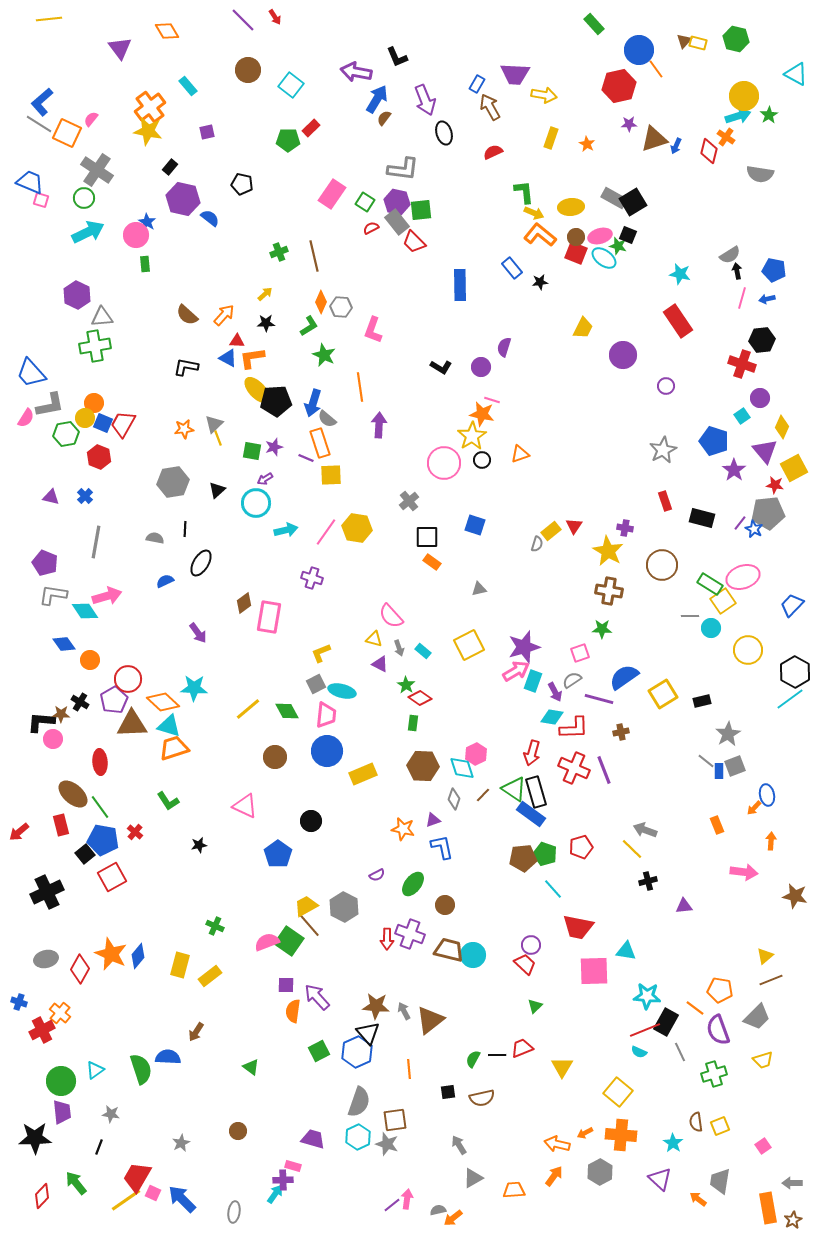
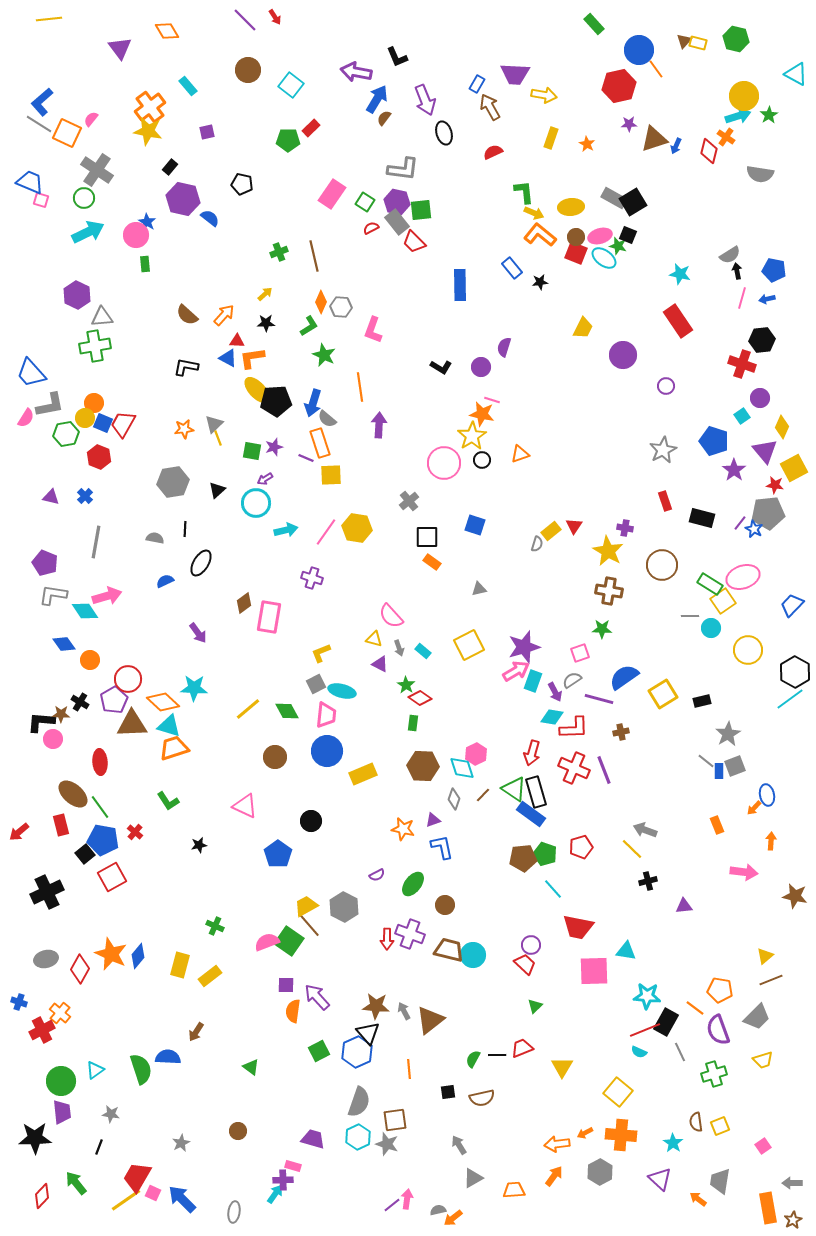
purple line at (243, 20): moved 2 px right
orange arrow at (557, 1144): rotated 20 degrees counterclockwise
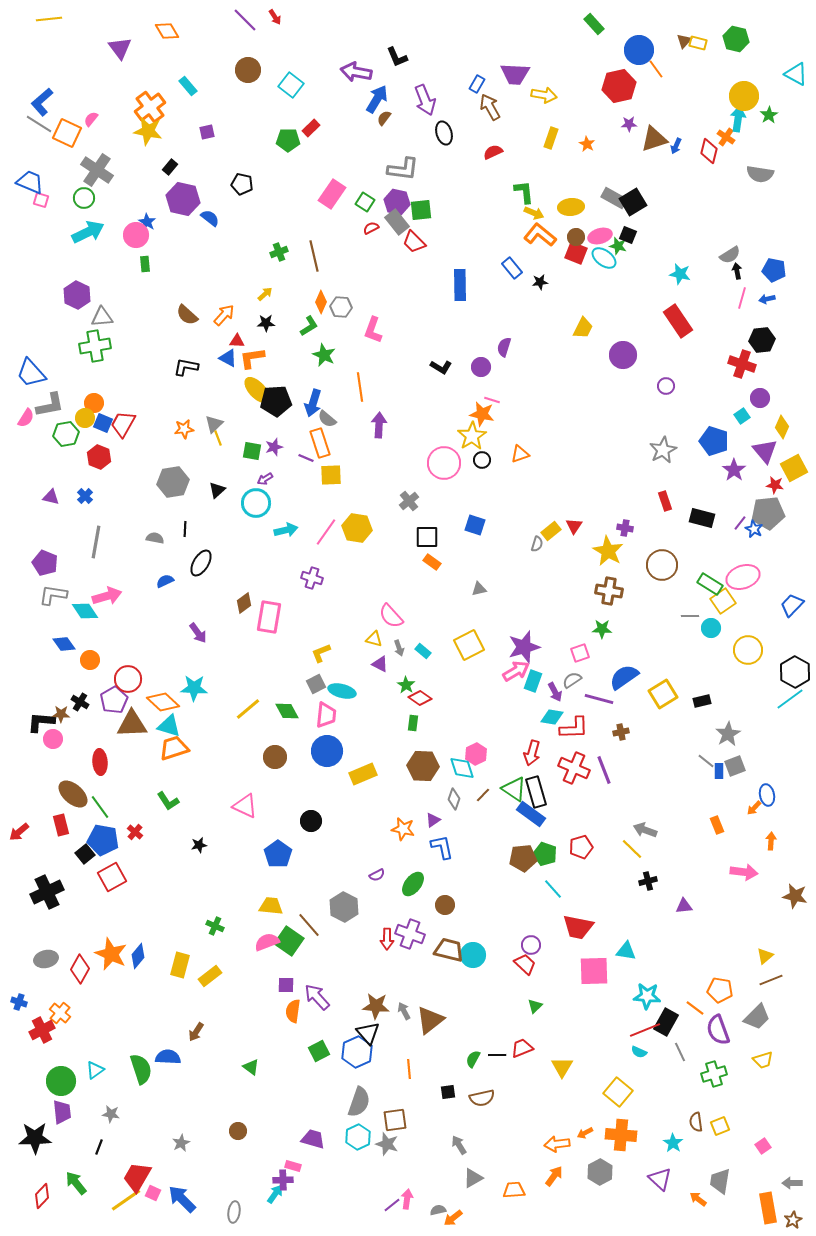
cyan arrow at (738, 116): moved 3 px down; rotated 65 degrees counterclockwise
purple triangle at (433, 820): rotated 14 degrees counterclockwise
yellow trapezoid at (306, 906): moved 35 px left; rotated 35 degrees clockwise
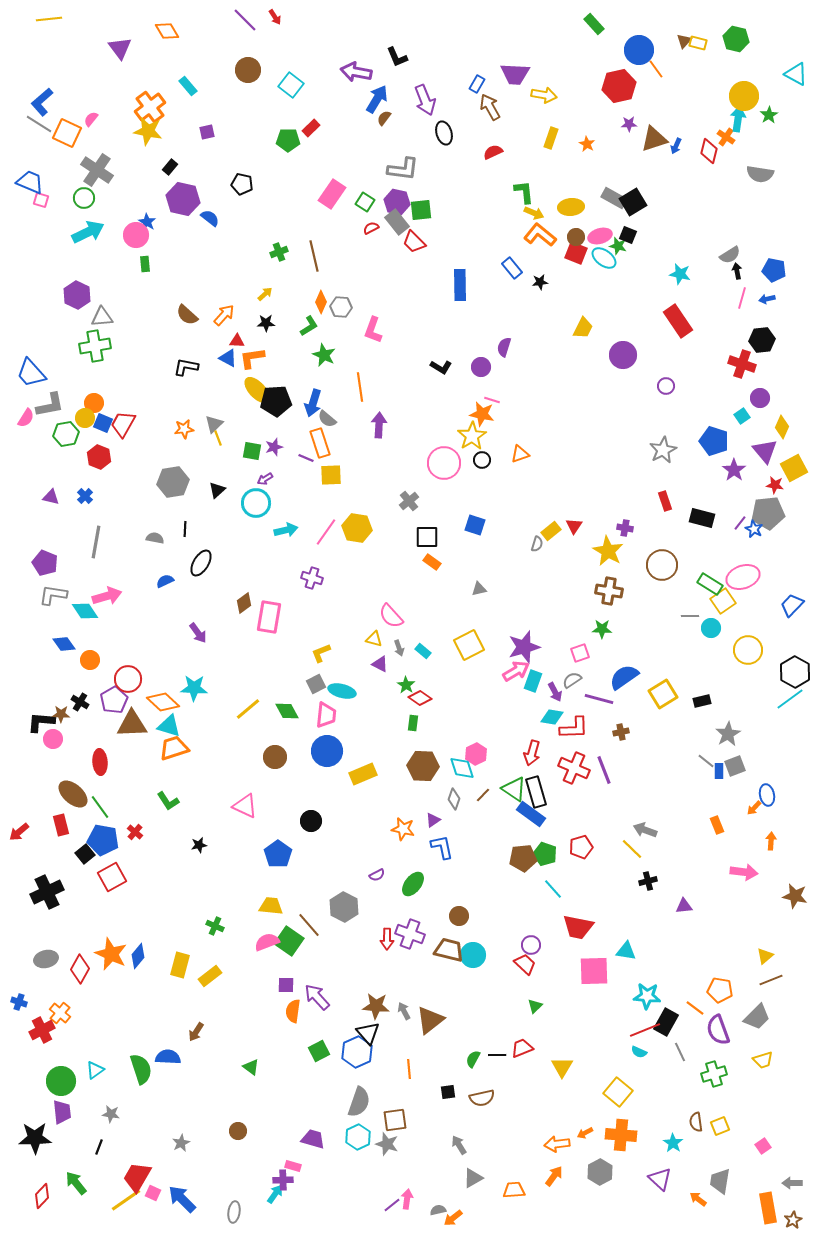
brown circle at (445, 905): moved 14 px right, 11 px down
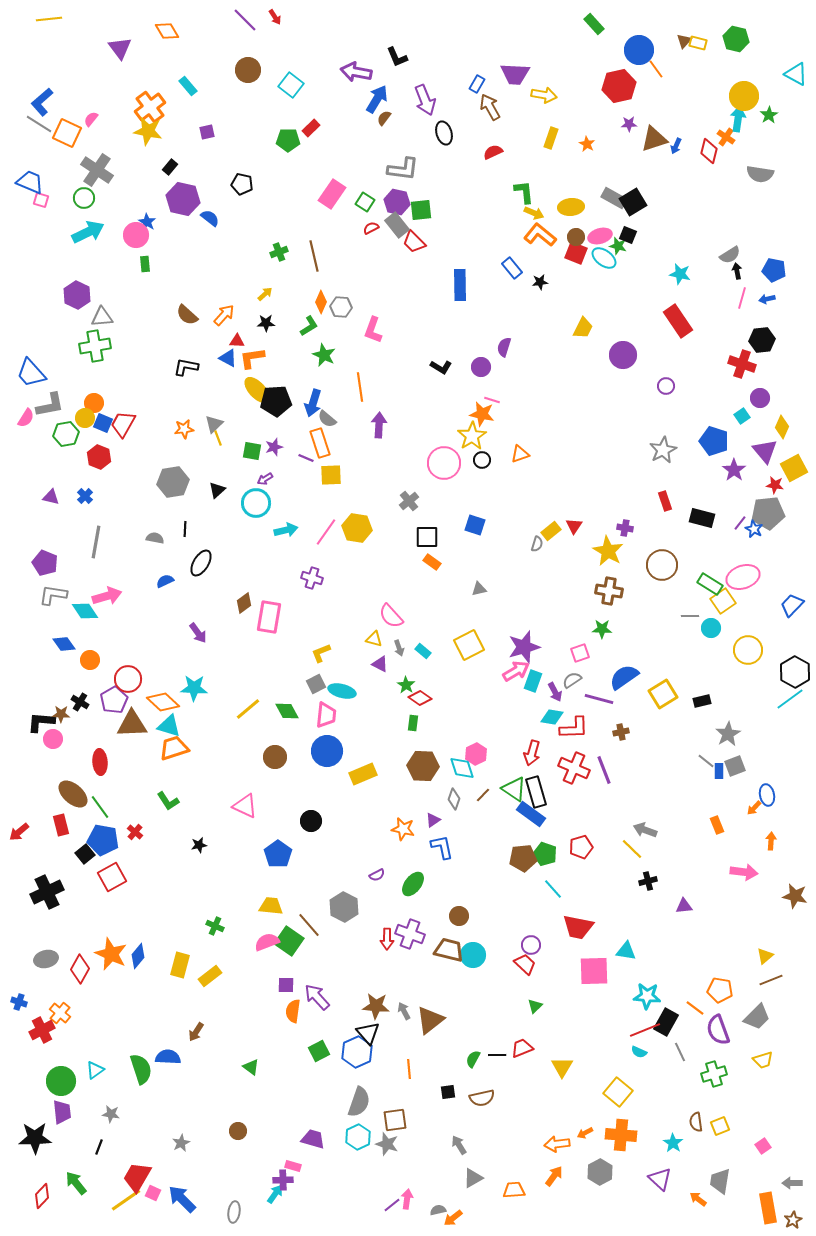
gray rectangle at (397, 222): moved 3 px down
